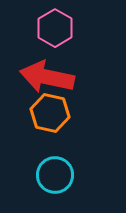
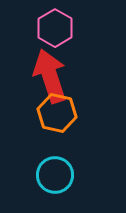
red arrow: moved 3 px right, 1 px up; rotated 60 degrees clockwise
orange hexagon: moved 7 px right
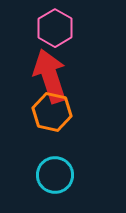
orange hexagon: moved 5 px left, 1 px up
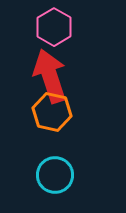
pink hexagon: moved 1 px left, 1 px up
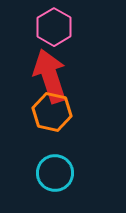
cyan circle: moved 2 px up
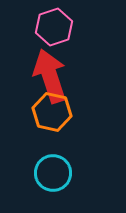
pink hexagon: rotated 12 degrees clockwise
cyan circle: moved 2 px left
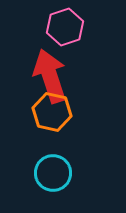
pink hexagon: moved 11 px right
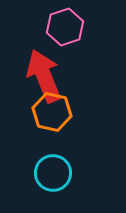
red arrow: moved 6 px left; rotated 4 degrees counterclockwise
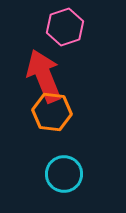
orange hexagon: rotated 6 degrees counterclockwise
cyan circle: moved 11 px right, 1 px down
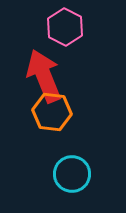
pink hexagon: rotated 15 degrees counterclockwise
cyan circle: moved 8 px right
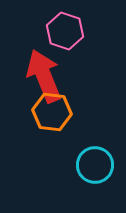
pink hexagon: moved 4 px down; rotated 9 degrees counterclockwise
cyan circle: moved 23 px right, 9 px up
